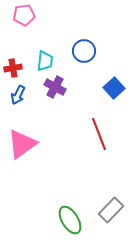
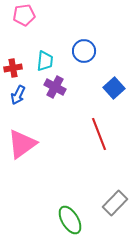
gray rectangle: moved 4 px right, 7 px up
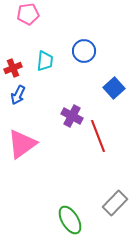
pink pentagon: moved 4 px right, 1 px up
red cross: rotated 12 degrees counterclockwise
purple cross: moved 17 px right, 29 px down
red line: moved 1 px left, 2 px down
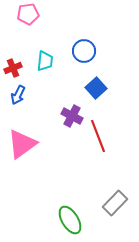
blue square: moved 18 px left
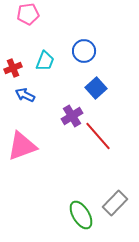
cyan trapezoid: rotated 15 degrees clockwise
blue arrow: moved 7 px right; rotated 90 degrees clockwise
purple cross: rotated 30 degrees clockwise
red line: rotated 20 degrees counterclockwise
pink triangle: moved 2 px down; rotated 16 degrees clockwise
green ellipse: moved 11 px right, 5 px up
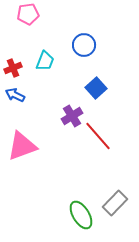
blue circle: moved 6 px up
blue arrow: moved 10 px left
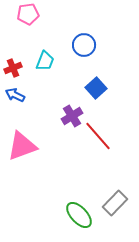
green ellipse: moved 2 px left; rotated 12 degrees counterclockwise
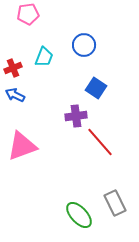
cyan trapezoid: moved 1 px left, 4 px up
blue square: rotated 15 degrees counterclockwise
purple cross: moved 4 px right; rotated 25 degrees clockwise
red line: moved 2 px right, 6 px down
gray rectangle: rotated 70 degrees counterclockwise
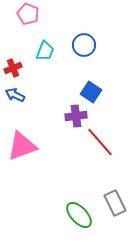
pink pentagon: rotated 30 degrees clockwise
cyan trapezoid: moved 1 px right, 6 px up
blue square: moved 5 px left, 4 px down
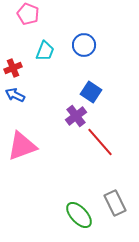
purple cross: rotated 30 degrees counterclockwise
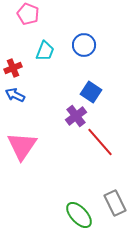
pink triangle: rotated 36 degrees counterclockwise
